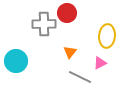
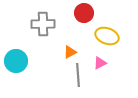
red circle: moved 17 px right
gray cross: moved 1 px left
yellow ellipse: rotated 75 degrees counterclockwise
orange triangle: rotated 24 degrees clockwise
gray line: moved 2 px left, 2 px up; rotated 60 degrees clockwise
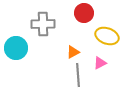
orange triangle: moved 3 px right
cyan circle: moved 13 px up
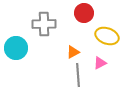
gray cross: moved 1 px right
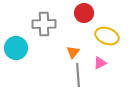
orange triangle: rotated 24 degrees counterclockwise
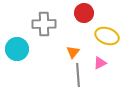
cyan circle: moved 1 px right, 1 px down
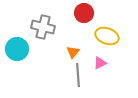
gray cross: moved 1 px left, 3 px down; rotated 15 degrees clockwise
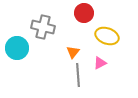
cyan circle: moved 1 px up
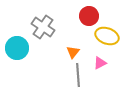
red circle: moved 5 px right, 3 px down
gray cross: rotated 20 degrees clockwise
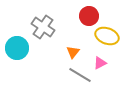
gray line: moved 2 px right; rotated 55 degrees counterclockwise
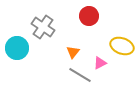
yellow ellipse: moved 15 px right, 10 px down
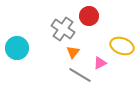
gray cross: moved 20 px right, 2 px down
